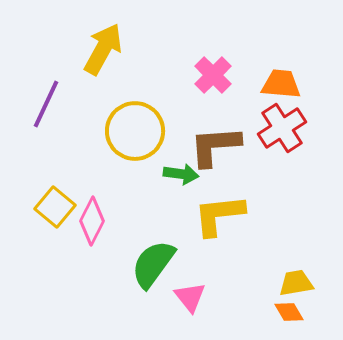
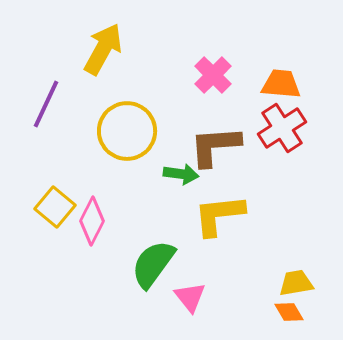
yellow circle: moved 8 px left
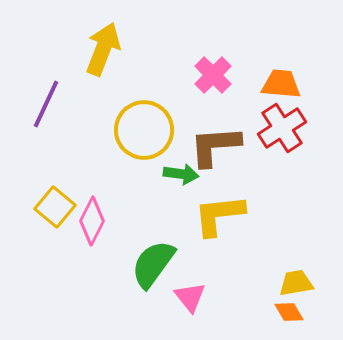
yellow arrow: rotated 8 degrees counterclockwise
yellow circle: moved 17 px right, 1 px up
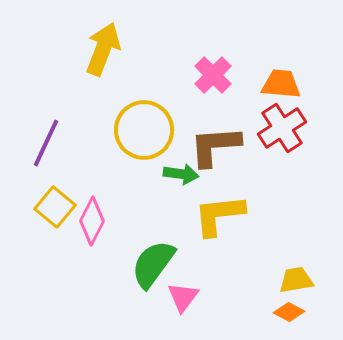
purple line: moved 39 px down
yellow trapezoid: moved 3 px up
pink triangle: moved 7 px left; rotated 16 degrees clockwise
orange diamond: rotated 32 degrees counterclockwise
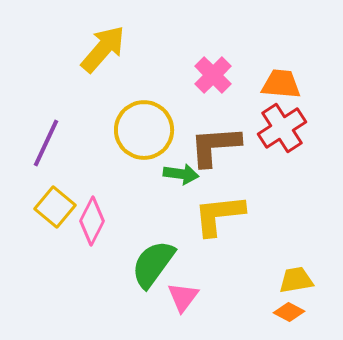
yellow arrow: rotated 20 degrees clockwise
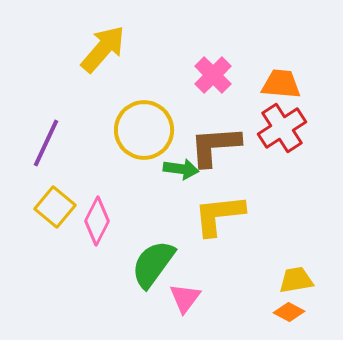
green arrow: moved 5 px up
pink diamond: moved 5 px right
pink triangle: moved 2 px right, 1 px down
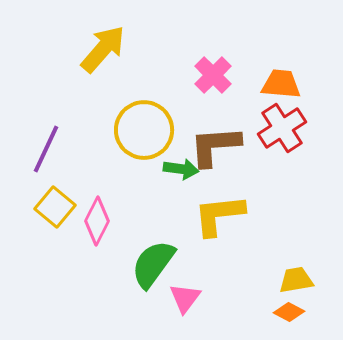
purple line: moved 6 px down
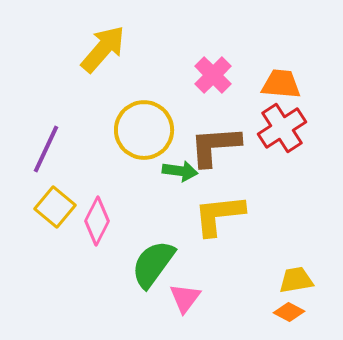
green arrow: moved 1 px left, 2 px down
